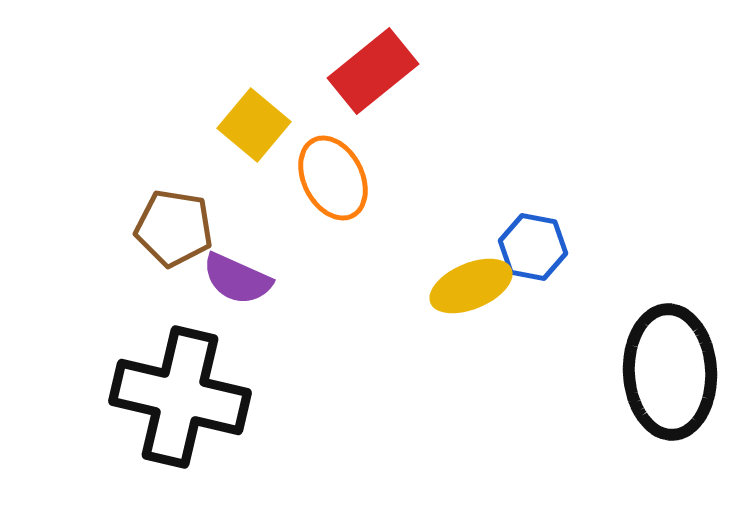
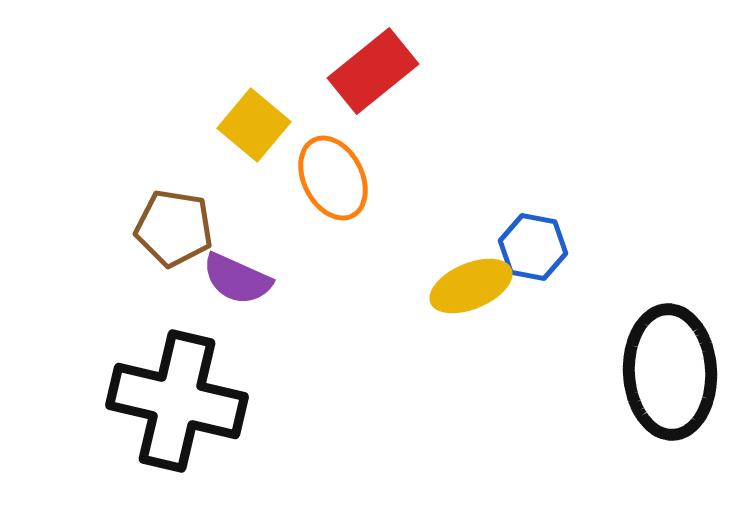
black cross: moved 3 px left, 4 px down
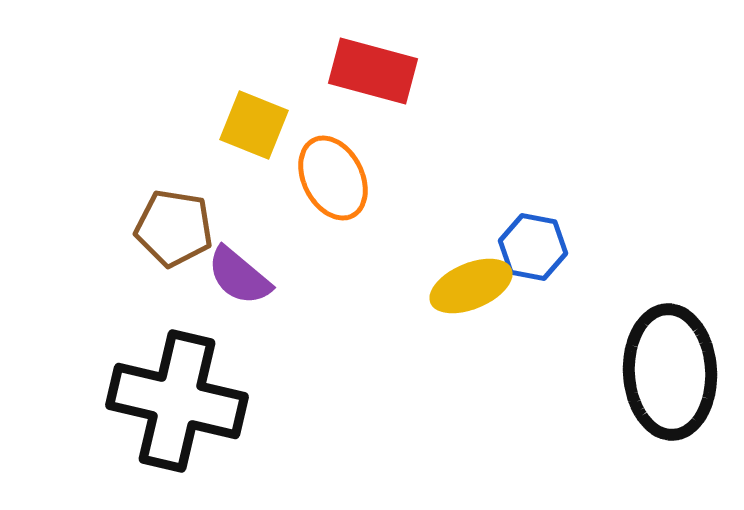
red rectangle: rotated 54 degrees clockwise
yellow square: rotated 18 degrees counterclockwise
purple semicircle: moved 2 px right, 3 px up; rotated 16 degrees clockwise
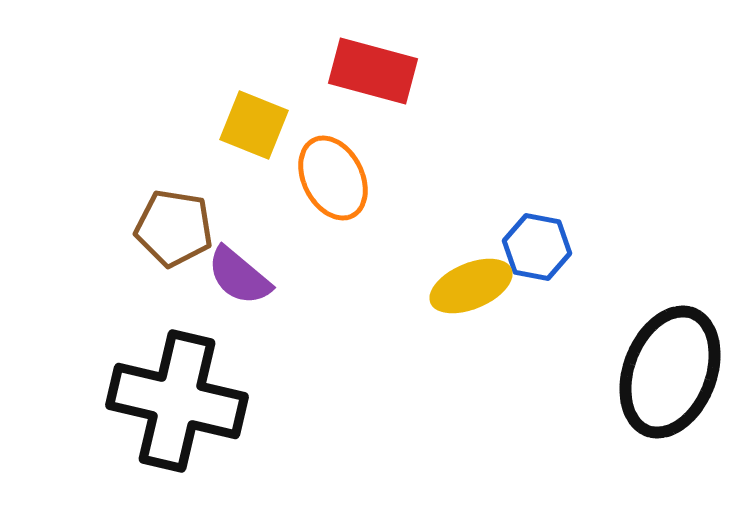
blue hexagon: moved 4 px right
black ellipse: rotated 24 degrees clockwise
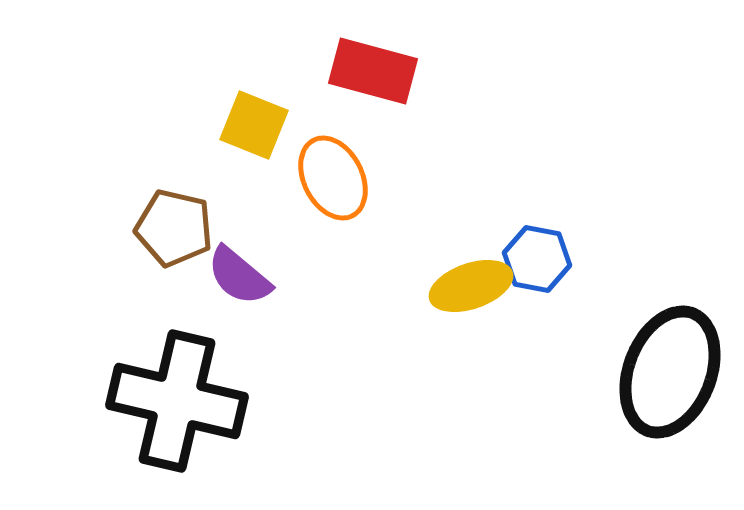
brown pentagon: rotated 4 degrees clockwise
blue hexagon: moved 12 px down
yellow ellipse: rotated 4 degrees clockwise
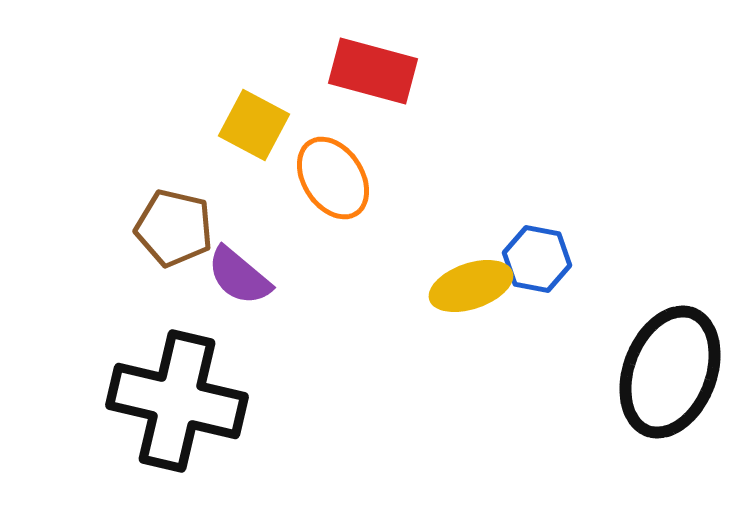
yellow square: rotated 6 degrees clockwise
orange ellipse: rotated 6 degrees counterclockwise
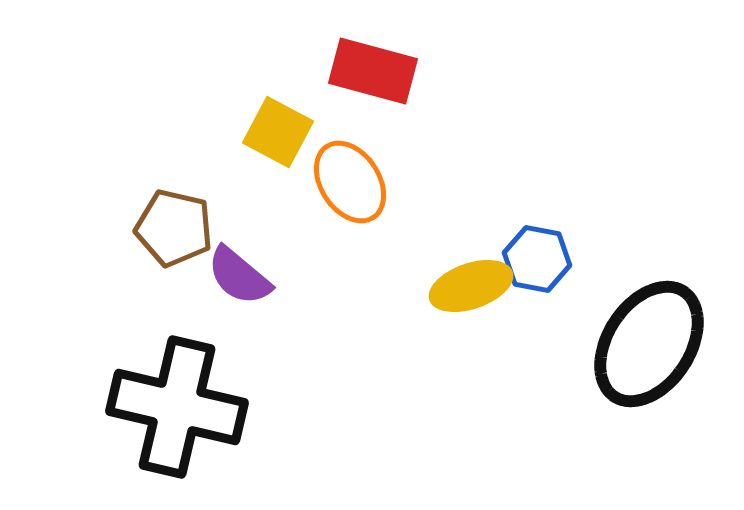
yellow square: moved 24 px right, 7 px down
orange ellipse: moved 17 px right, 4 px down
black ellipse: moved 21 px left, 28 px up; rotated 12 degrees clockwise
black cross: moved 6 px down
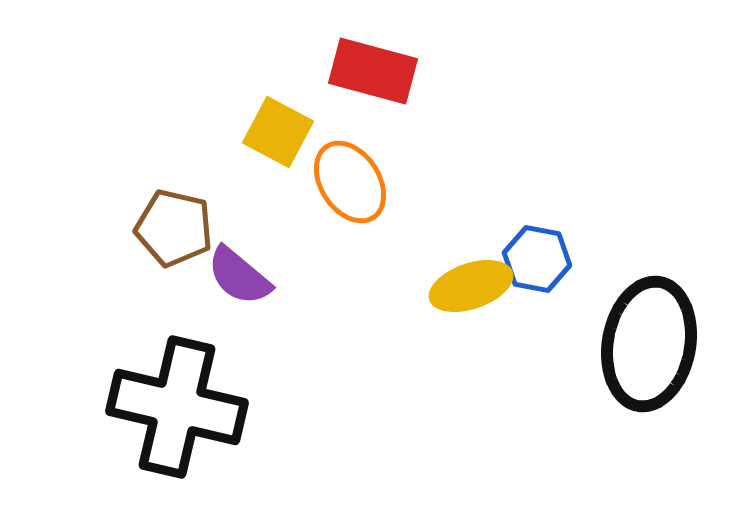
black ellipse: rotated 23 degrees counterclockwise
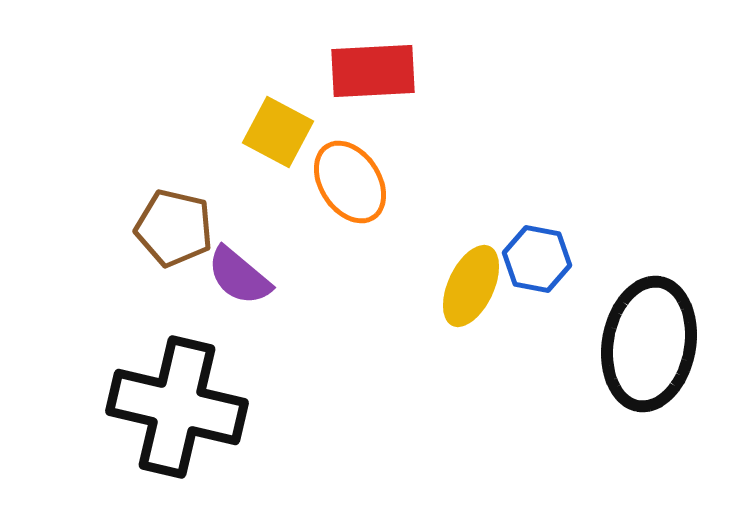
red rectangle: rotated 18 degrees counterclockwise
yellow ellipse: rotated 46 degrees counterclockwise
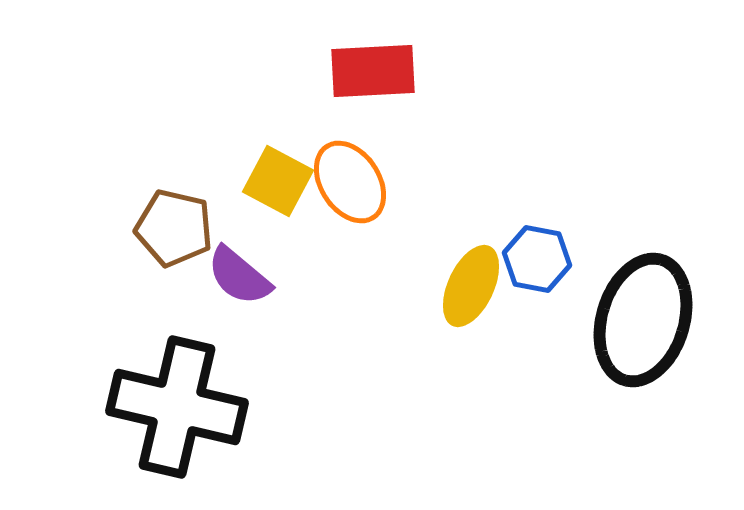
yellow square: moved 49 px down
black ellipse: moved 6 px left, 24 px up; rotated 7 degrees clockwise
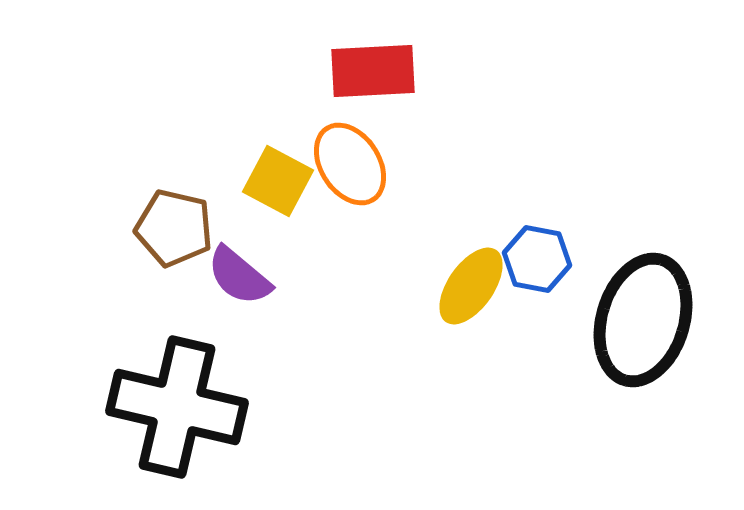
orange ellipse: moved 18 px up
yellow ellipse: rotated 10 degrees clockwise
